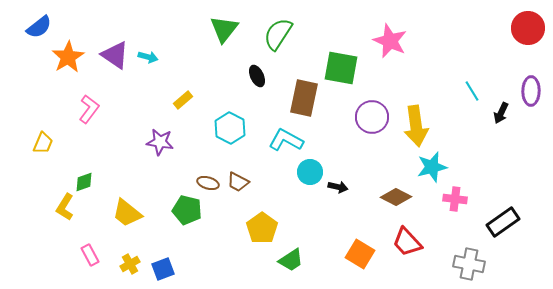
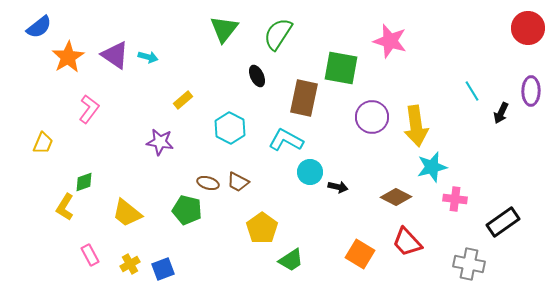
pink star at (390, 41): rotated 8 degrees counterclockwise
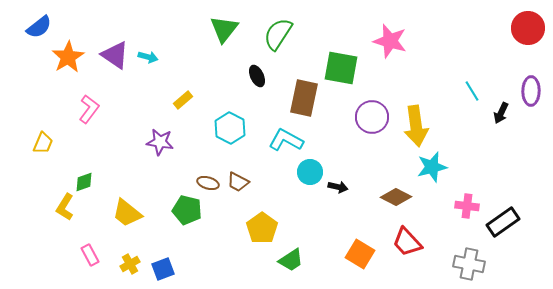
pink cross at (455, 199): moved 12 px right, 7 px down
